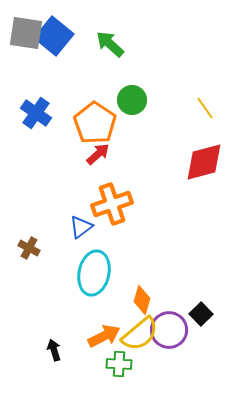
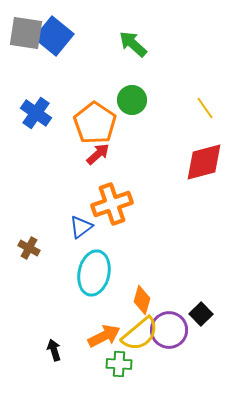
green arrow: moved 23 px right
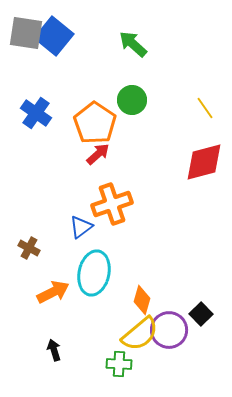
orange arrow: moved 51 px left, 44 px up
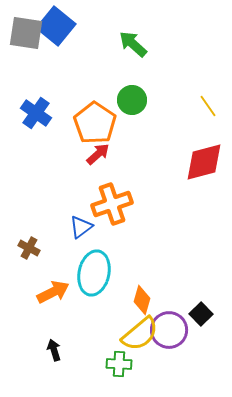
blue square: moved 2 px right, 10 px up
yellow line: moved 3 px right, 2 px up
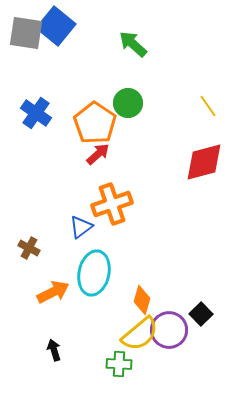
green circle: moved 4 px left, 3 px down
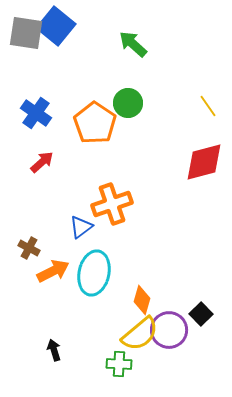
red arrow: moved 56 px left, 8 px down
orange arrow: moved 21 px up
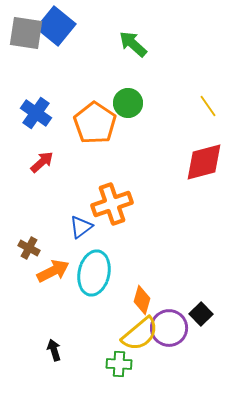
purple circle: moved 2 px up
